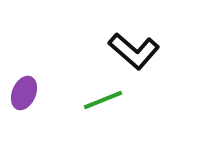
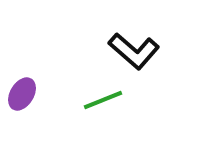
purple ellipse: moved 2 px left, 1 px down; rotated 8 degrees clockwise
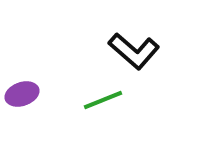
purple ellipse: rotated 40 degrees clockwise
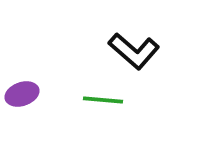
green line: rotated 27 degrees clockwise
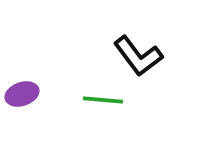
black L-shape: moved 4 px right, 5 px down; rotated 12 degrees clockwise
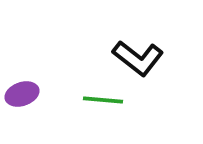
black L-shape: moved 2 px down; rotated 15 degrees counterclockwise
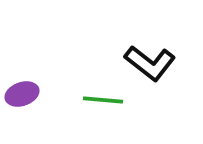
black L-shape: moved 12 px right, 5 px down
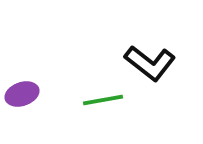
green line: rotated 15 degrees counterclockwise
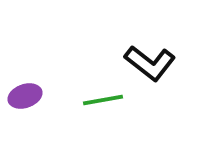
purple ellipse: moved 3 px right, 2 px down
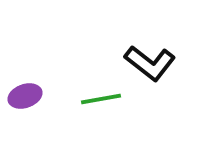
green line: moved 2 px left, 1 px up
